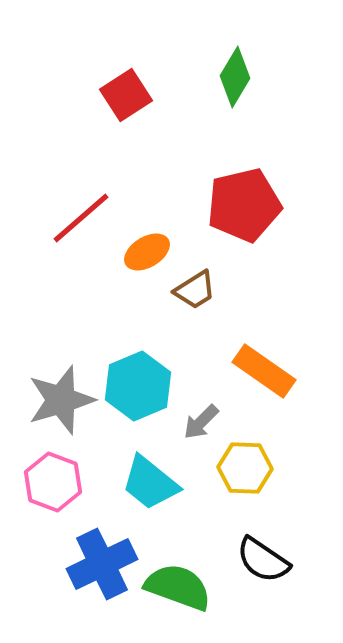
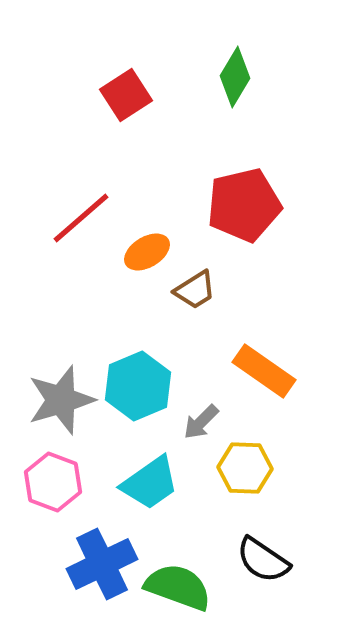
cyan trapezoid: rotated 74 degrees counterclockwise
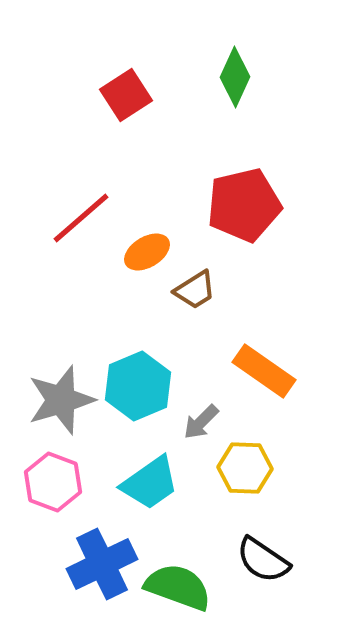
green diamond: rotated 6 degrees counterclockwise
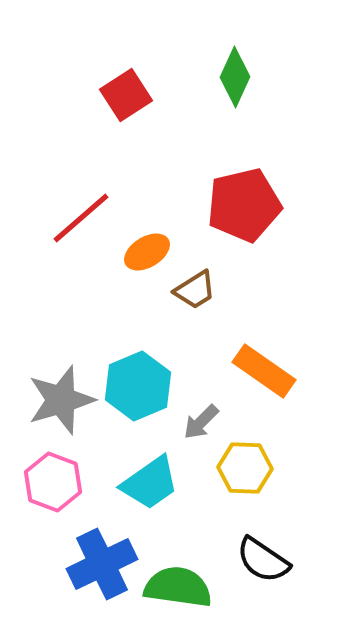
green semicircle: rotated 12 degrees counterclockwise
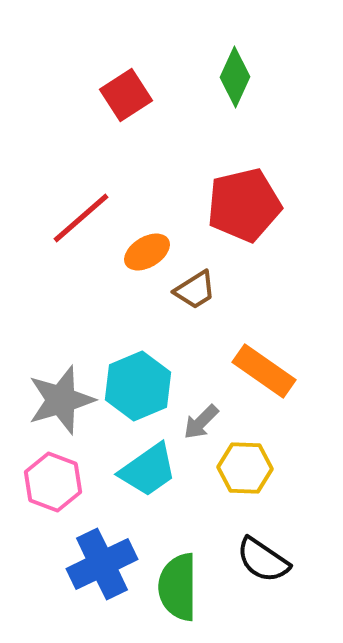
cyan trapezoid: moved 2 px left, 13 px up
green semicircle: rotated 98 degrees counterclockwise
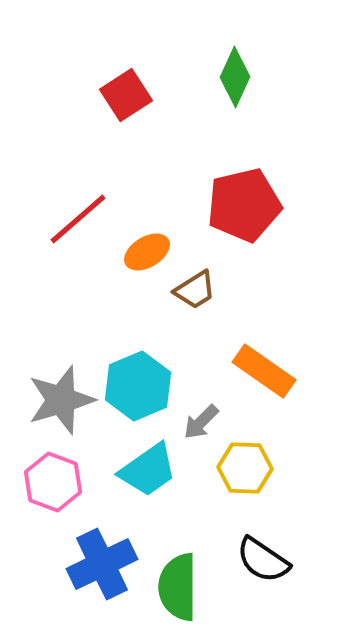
red line: moved 3 px left, 1 px down
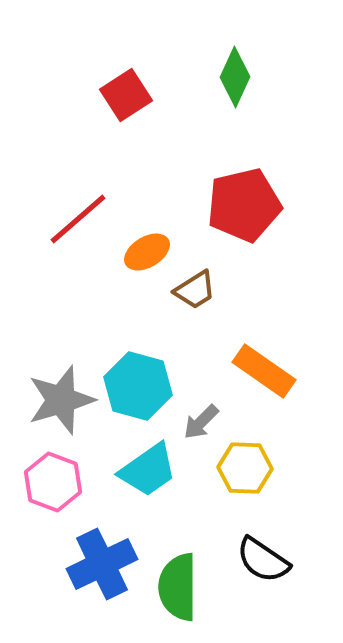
cyan hexagon: rotated 22 degrees counterclockwise
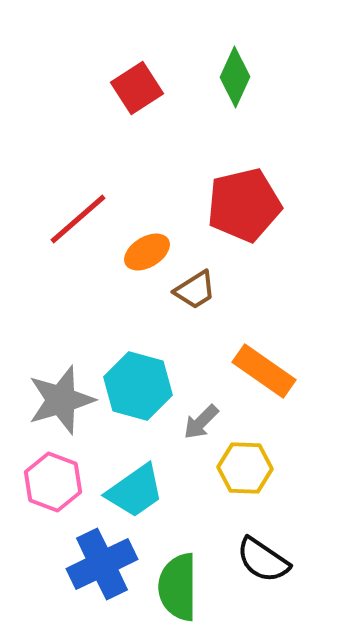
red square: moved 11 px right, 7 px up
cyan trapezoid: moved 13 px left, 21 px down
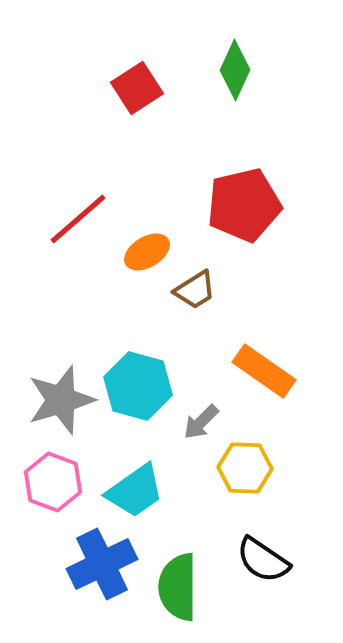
green diamond: moved 7 px up
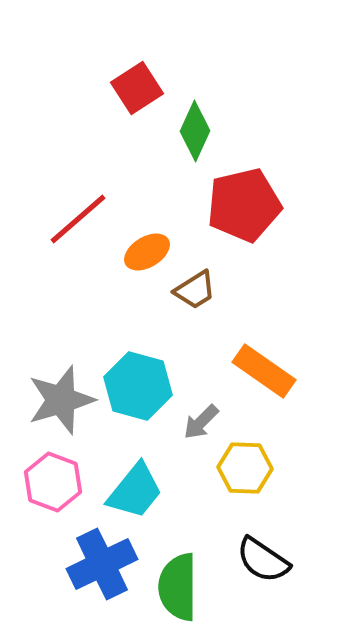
green diamond: moved 40 px left, 61 px down
cyan trapezoid: rotated 16 degrees counterclockwise
